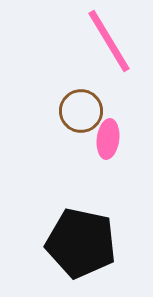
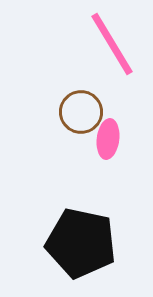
pink line: moved 3 px right, 3 px down
brown circle: moved 1 px down
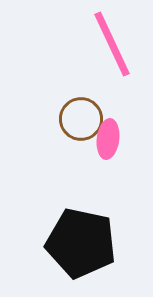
pink line: rotated 6 degrees clockwise
brown circle: moved 7 px down
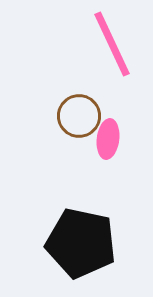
brown circle: moved 2 px left, 3 px up
